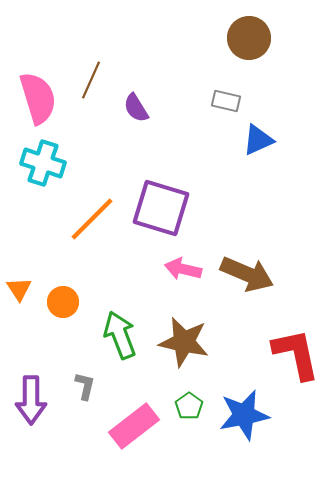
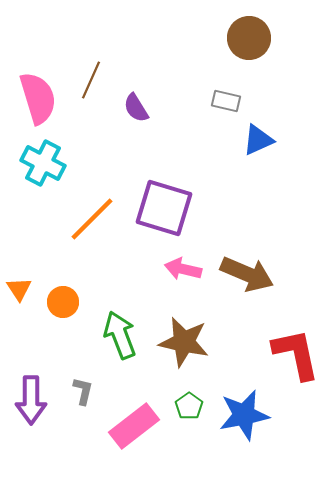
cyan cross: rotated 9 degrees clockwise
purple square: moved 3 px right
gray L-shape: moved 2 px left, 5 px down
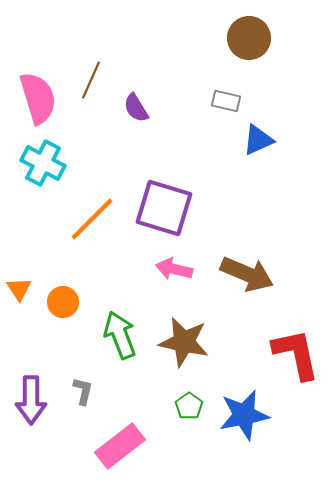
pink arrow: moved 9 px left
pink rectangle: moved 14 px left, 20 px down
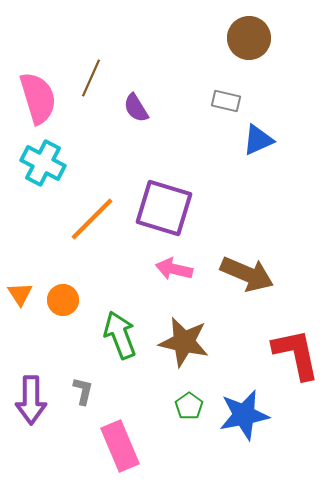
brown line: moved 2 px up
orange triangle: moved 1 px right, 5 px down
orange circle: moved 2 px up
pink rectangle: rotated 75 degrees counterclockwise
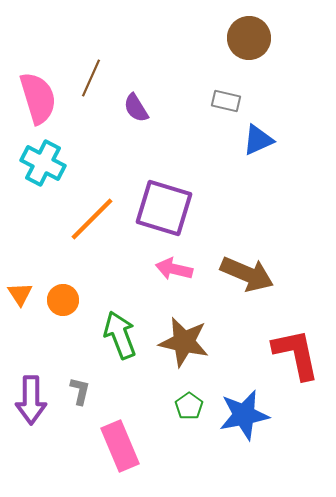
gray L-shape: moved 3 px left
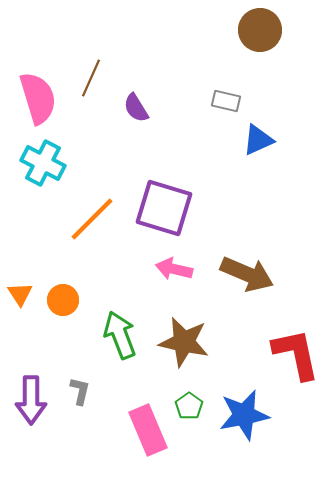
brown circle: moved 11 px right, 8 px up
pink rectangle: moved 28 px right, 16 px up
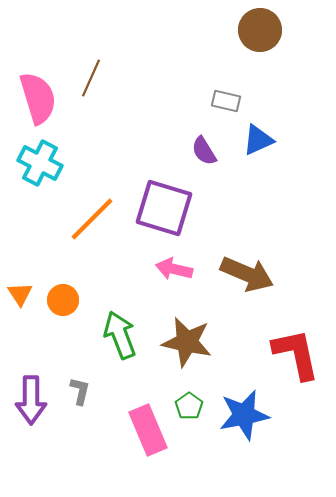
purple semicircle: moved 68 px right, 43 px down
cyan cross: moved 3 px left
brown star: moved 3 px right
